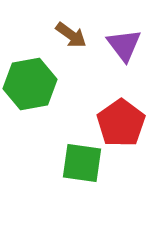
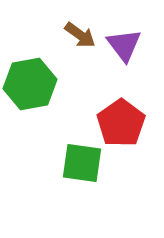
brown arrow: moved 9 px right
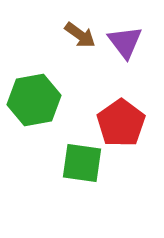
purple triangle: moved 1 px right, 3 px up
green hexagon: moved 4 px right, 16 px down
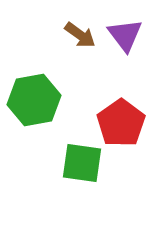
purple triangle: moved 7 px up
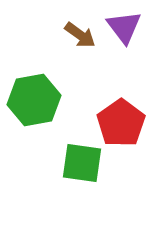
purple triangle: moved 1 px left, 8 px up
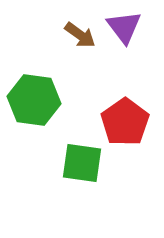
green hexagon: rotated 18 degrees clockwise
red pentagon: moved 4 px right, 1 px up
